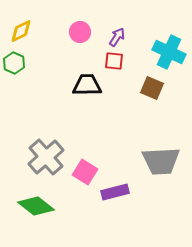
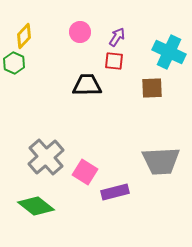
yellow diamond: moved 3 px right, 5 px down; rotated 20 degrees counterclockwise
brown square: rotated 25 degrees counterclockwise
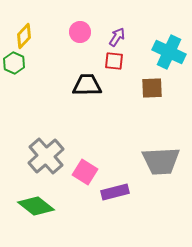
gray cross: moved 1 px up
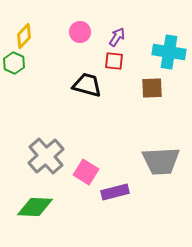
cyan cross: rotated 16 degrees counterclockwise
black trapezoid: rotated 16 degrees clockwise
pink square: moved 1 px right
green diamond: moved 1 px left, 1 px down; rotated 36 degrees counterclockwise
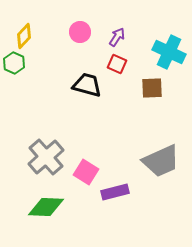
cyan cross: rotated 16 degrees clockwise
red square: moved 3 px right, 3 px down; rotated 18 degrees clockwise
gray cross: moved 1 px down
gray trapezoid: rotated 21 degrees counterclockwise
green diamond: moved 11 px right
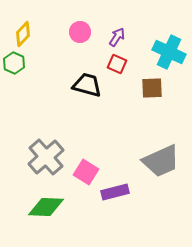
yellow diamond: moved 1 px left, 2 px up
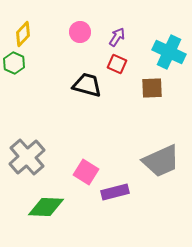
gray cross: moved 19 px left
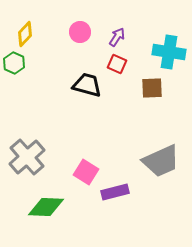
yellow diamond: moved 2 px right
cyan cross: rotated 16 degrees counterclockwise
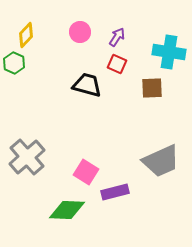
yellow diamond: moved 1 px right, 1 px down
green diamond: moved 21 px right, 3 px down
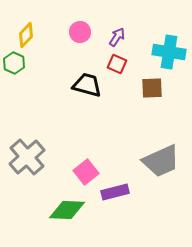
pink square: rotated 20 degrees clockwise
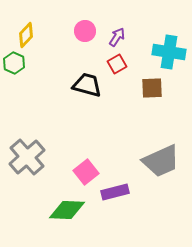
pink circle: moved 5 px right, 1 px up
red square: rotated 36 degrees clockwise
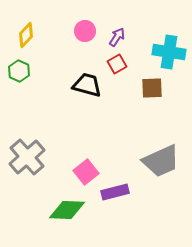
green hexagon: moved 5 px right, 8 px down
